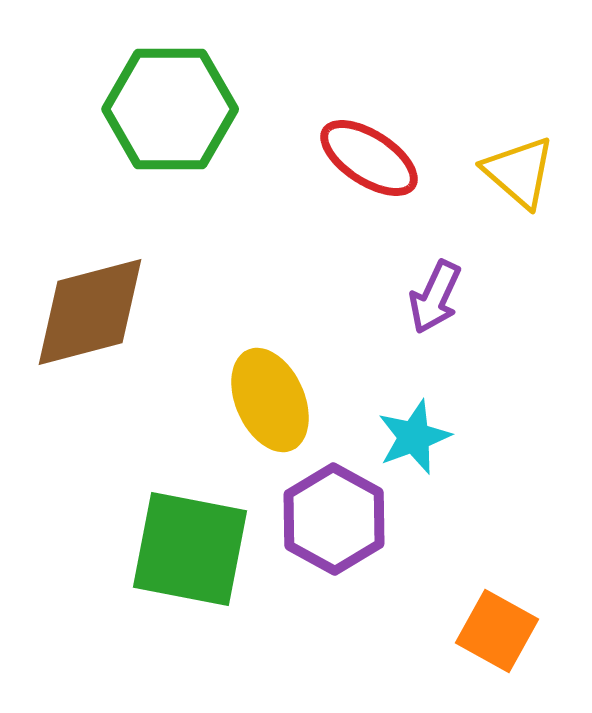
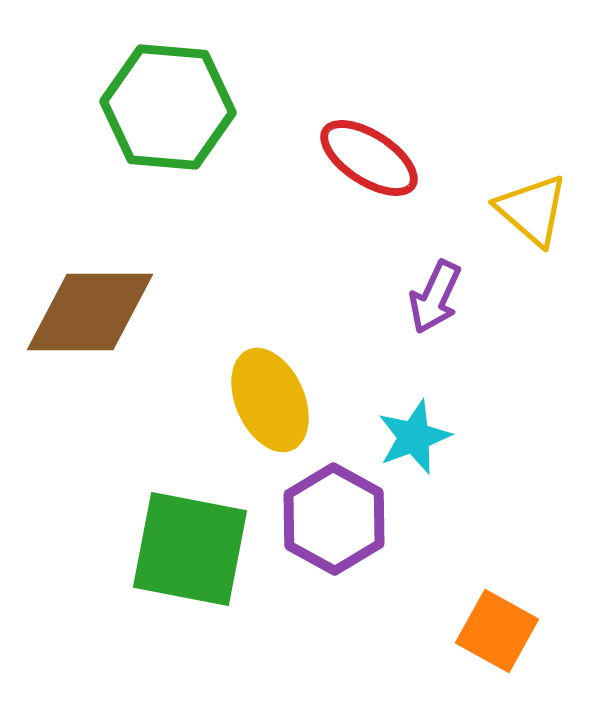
green hexagon: moved 2 px left, 2 px up; rotated 5 degrees clockwise
yellow triangle: moved 13 px right, 38 px down
brown diamond: rotated 15 degrees clockwise
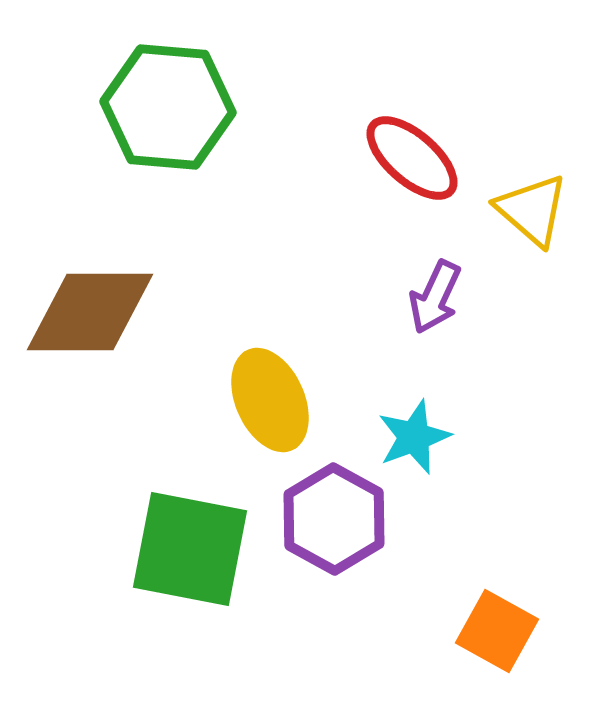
red ellipse: moved 43 px right; rotated 8 degrees clockwise
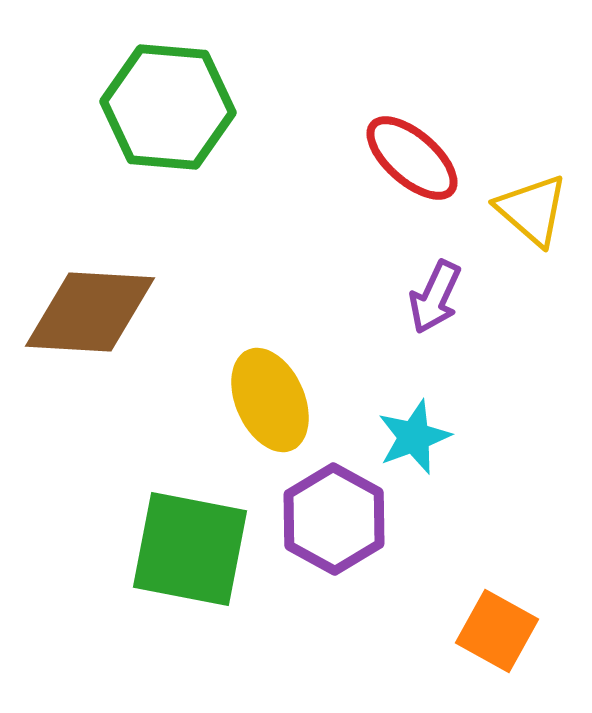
brown diamond: rotated 3 degrees clockwise
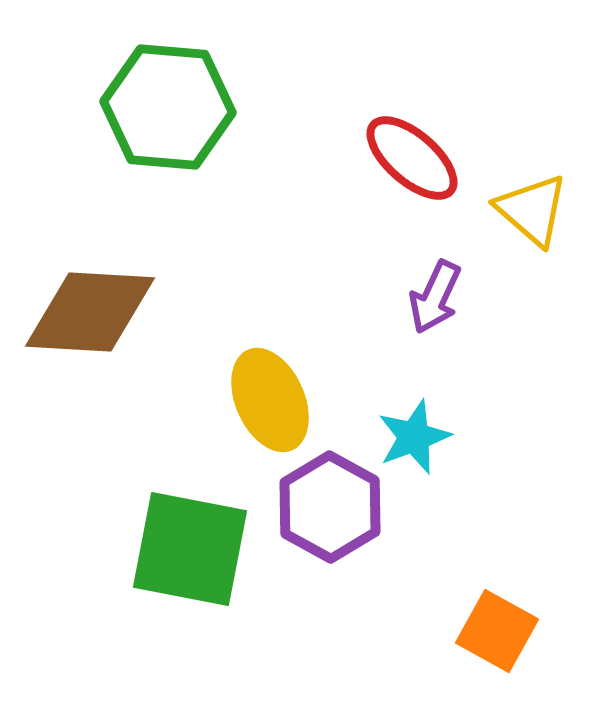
purple hexagon: moved 4 px left, 12 px up
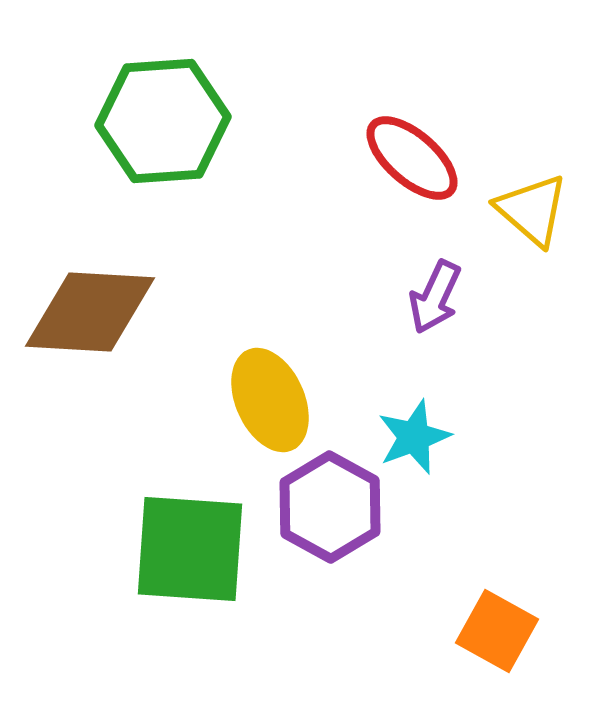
green hexagon: moved 5 px left, 14 px down; rotated 9 degrees counterclockwise
green square: rotated 7 degrees counterclockwise
